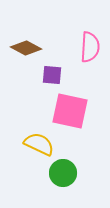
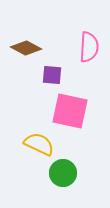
pink semicircle: moved 1 px left
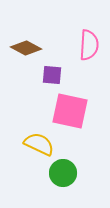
pink semicircle: moved 2 px up
